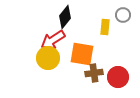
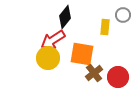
brown cross: rotated 30 degrees counterclockwise
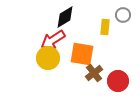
black diamond: rotated 20 degrees clockwise
red circle: moved 4 px down
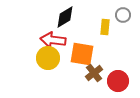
red arrow: rotated 40 degrees clockwise
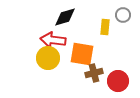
black diamond: rotated 15 degrees clockwise
brown cross: rotated 24 degrees clockwise
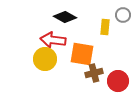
black diamond: rotated 45 degrees clockwise
yellow circle: moved 3 px left, 1 px down
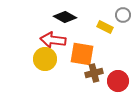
yellow rectangle: rotated 70 degrees counterclockwise
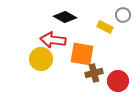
yellow circle: moved 4 px left
